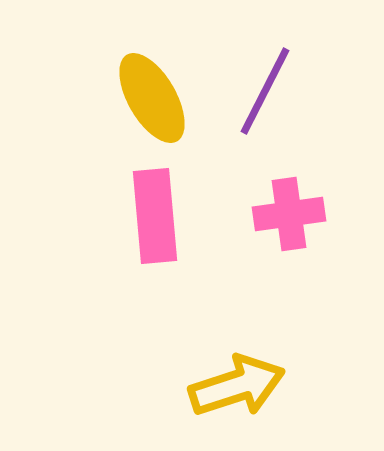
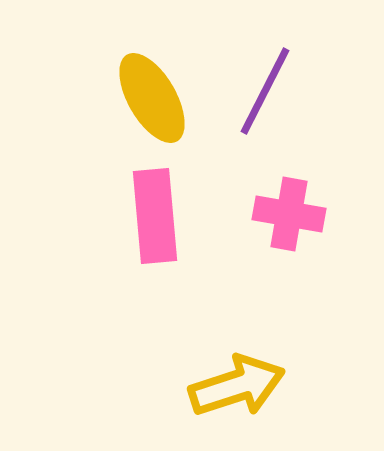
pink cross: rotated 18 degrees clockwise
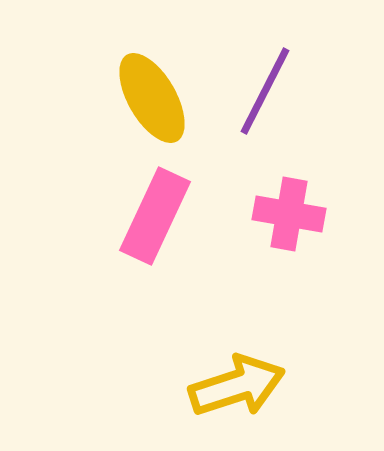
pink rectangle: rotated 30 degrees clockwise
